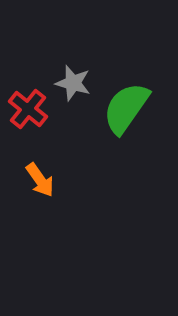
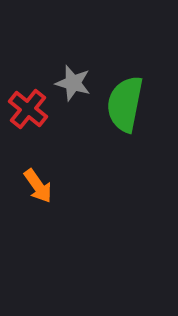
green semicircle: moved 1 px left, 4 px up; rotated 24 degrees counterclockwise
orange arrow: moved 2 px left, 6 px down
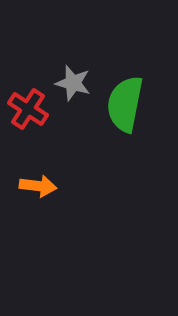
red cross: rotated 6 degrees counterclockwise
orange arrow: rotated 48 degrees counterclockwise
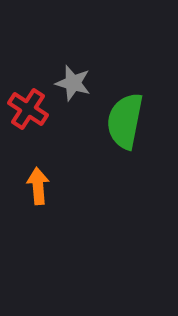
green semicircle: moved 17 px down
orange arrow: rotated 102 degrees counterclockwise
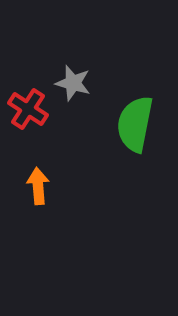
green semicircle: moved 10 px right, 3 px down
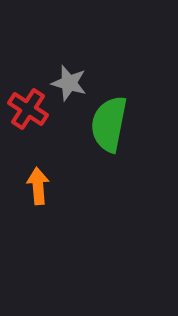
gray star: moved 4 px left
green semicircle: moved 26 px left
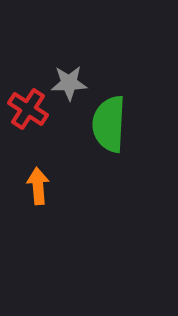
gray star: rotated 18 degrees counterclockwise
green semicircle: rotated 8 degrees counterclockwise
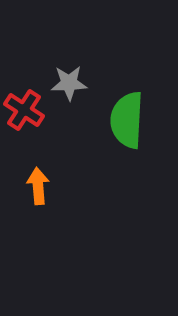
red cross: moved 4 px left, 1 px down
green semicircle: moved 18 px right, 4 px up
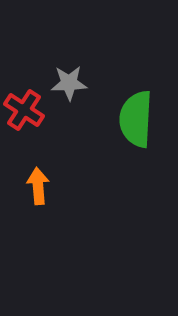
green semicircle: moved 9 px right, 1 px up
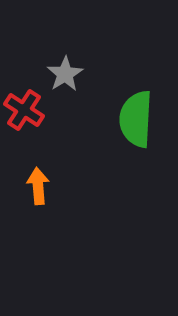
gray star: moved 4 px left, 9 px up; rotated 30 degrees counterclockwise
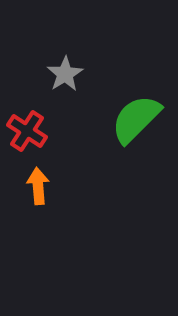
red cross: moved 3 px right, 21 px down
green semicircle: rotated 42 degrees clockwise
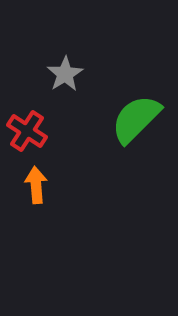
orange arrow: moved 2 px left, 1 px up
